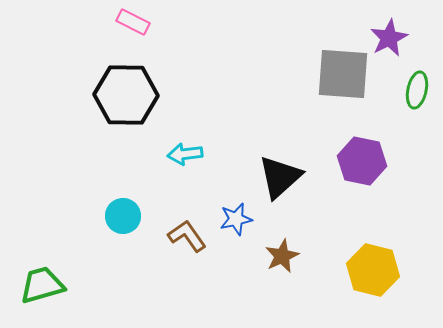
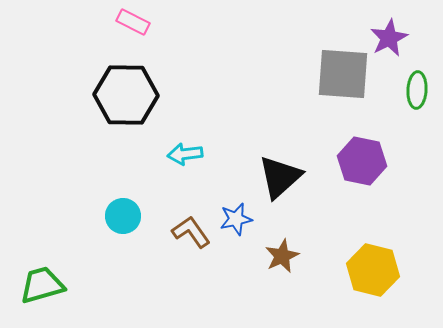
green ellipse: rotated 9 degrees counterclockwise
brown L-shape: moved 4 px right, 4 px up
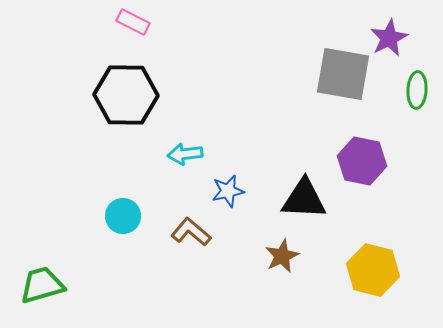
gray square: rotated 6 degrees clockwise
black triangle: moved 24 px right, 22 px down; rotated 45 degrees clockwise
blue star: moved 8 px left, 28 px up
brown L-shape: rotated 15 degrees counterclockwise
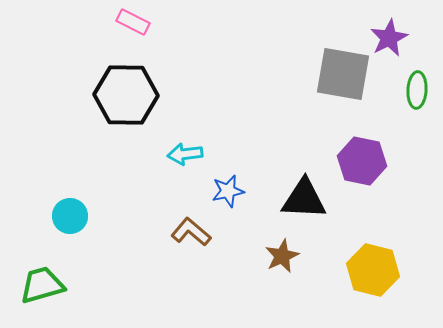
cyan circle: moved 53 px left
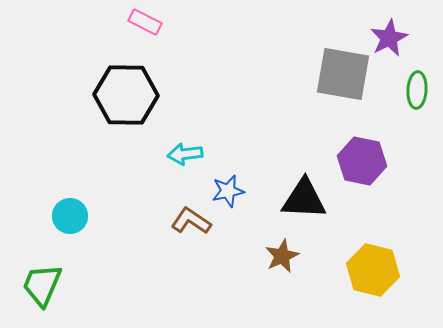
pink rectangle: moved 12 px right
brown L-shape: moved 11 px up; rotated 6 degrees counterclockwise
green trapezoid: rotated 51 degrees counterclockwise
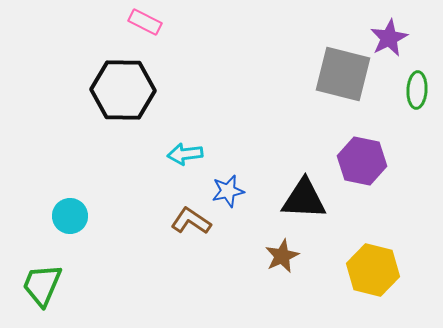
gray square: rotated 4 degrees clockwise
black hexagon: moved 3 px left, 5 px up
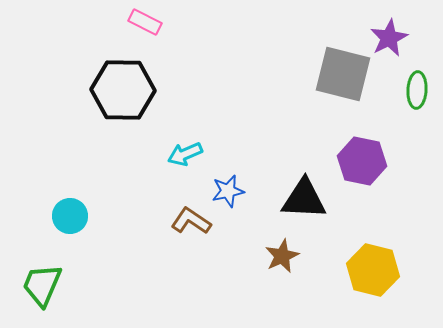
cyan arrow: rotated 16 degrees counterclockwise
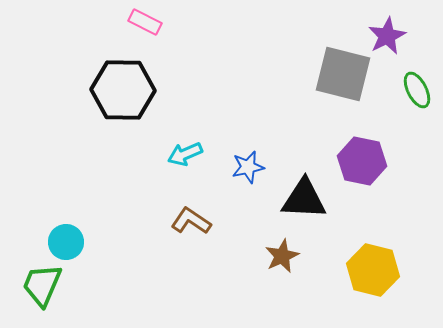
purple star: moved 2 px left, 2 px up
green ellipse: rotated 30 degrees counterclockwise
blue star: moved 20 px right, 24 px up
cyan circle: moved 4 px left, 26 px down
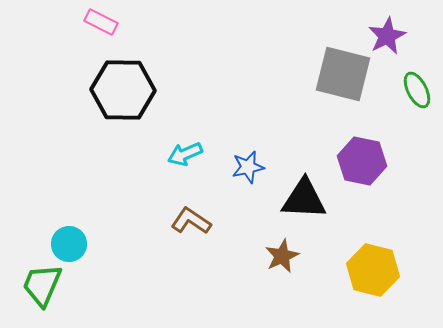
pink rectangle: moved 44 px left
cyan circle: moved 3 px right, 2 px down
